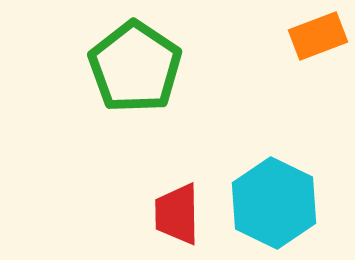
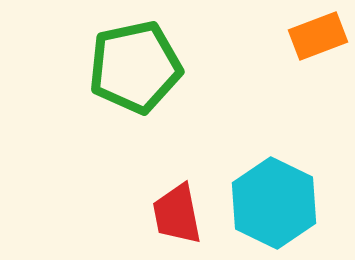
green pentagon: rotated 26 degrees clockwise
red trapezoid: rotated 10 degrees counterclockwise
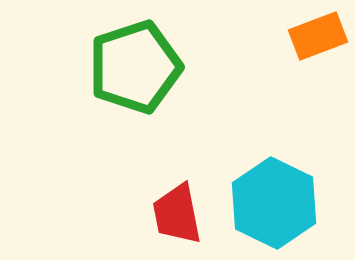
green pentagon: rotated 6 degrees counterclockwise
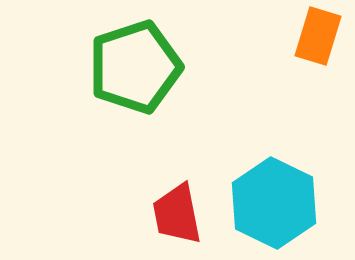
orange rectangle: rotated 52 degrees counterclockwise
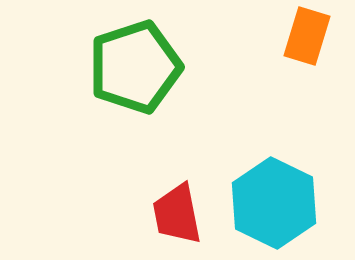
orange rectangle: moved 11 px left
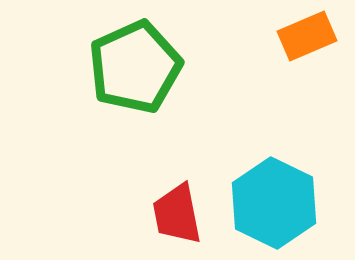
orange rectangle: rotated 50 degrees clockwise
green pentagon: rotated 6 degrees counterclockwise
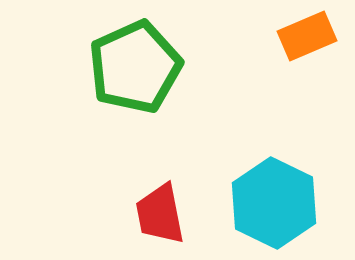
red trapezoid: moved 17 px left
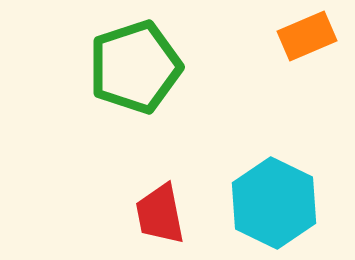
green pentagon: rotated 6 degrees clockwise
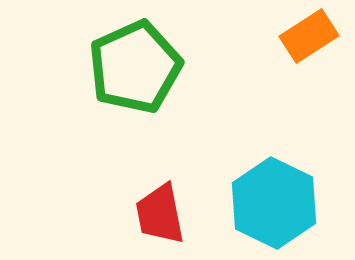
orange rectangle: moved 2 px right; rotated 10 degrees counterclockwise
green pentagon: rotated 6 degrees counterclockwise
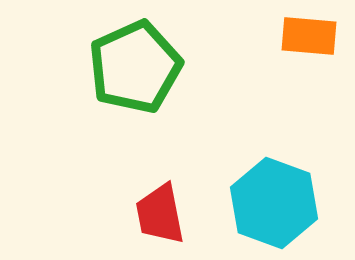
orange rectangle: rotated 38 degrees clockwise
cyan hexagon: rotated 6 degrees counterclockwise
